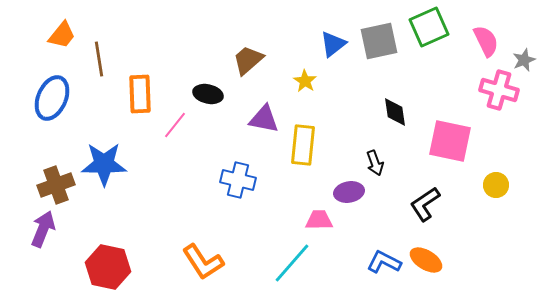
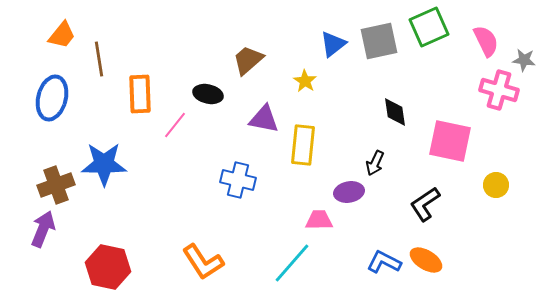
gray star: rotated 30 degrees clockwise
blue ellipse: rotated 9 degrees counterclockwise
black arrow: rotated 45 degrees clockwise
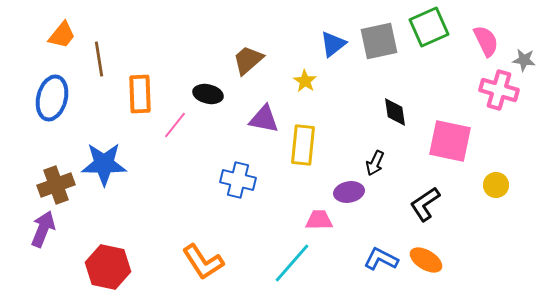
blue L-shape: moved 3 px left, 3 px up
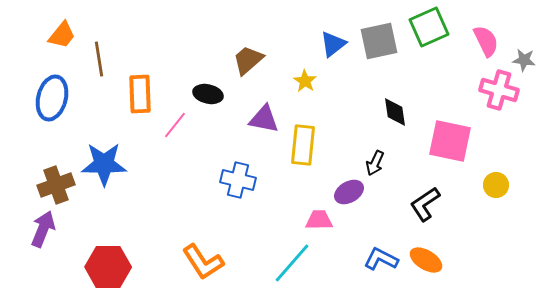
purple ellipse: rotated 20 degrees counterclockwise
red hexagon: rotated 12 degrees counterclockwise
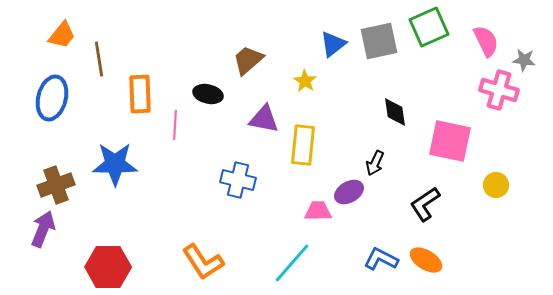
pink line: rotated 36 degrees counterclockwise
blue star: moved 11 px right
pink trapezoid: moved 1 px left, 9 px up
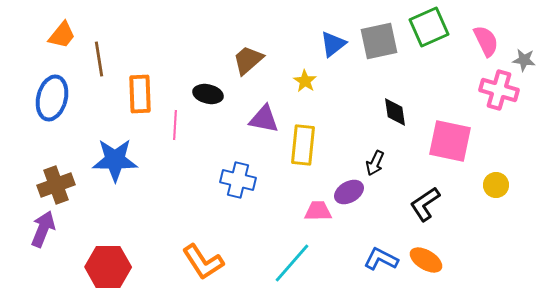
blue star: moved 4 px up
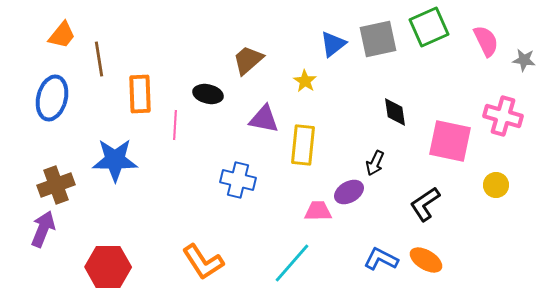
gray square: moved 1 px left, 2 px up
pink cross: moved 4 px right, 26 px down
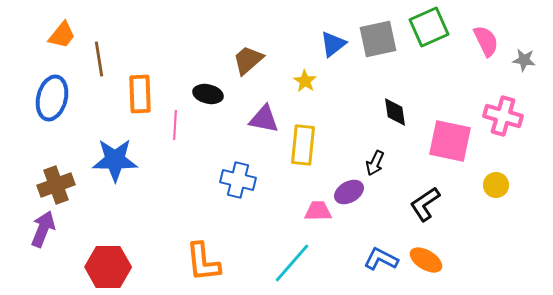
orange L-shape: rotated 27 degrees clockwise
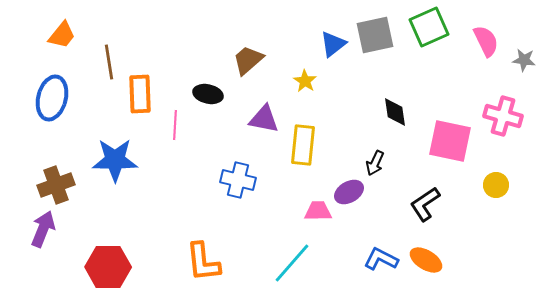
gray square: moved 3 px left, 4 px up
brown line: moved 10 px right, 3 px down
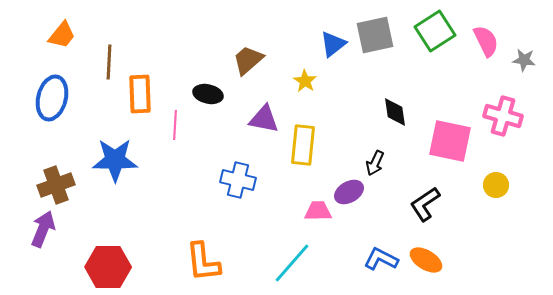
green square: moved 6 px right, 4 px down; rotated 9 degrees counterclockwise
brown line: rotated 12 degrees clockwise
